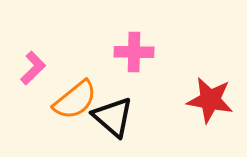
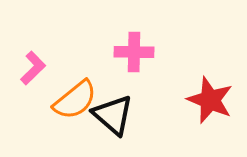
red star: rotated 12 degrees clockwise
black triangle: moved 2 px up
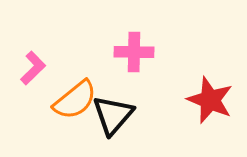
black triangle: rotated 30 degrees clockwise
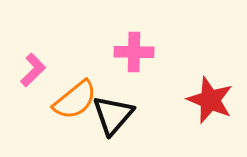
pink L-shape: moved 2 px down
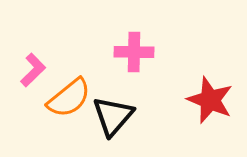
orange semicircle: moved 6 px left, 2 px up
black triangle: moved 1 px down
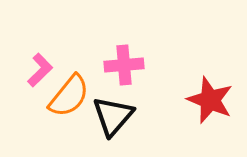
pink cross: moved 10 px left, 13 px down; rotated 6 degrees counterclockwise
pink L-shape: moved 7 px right
orange semicircle: moved 2 px up; rotated 12 degrees counterclockwise
